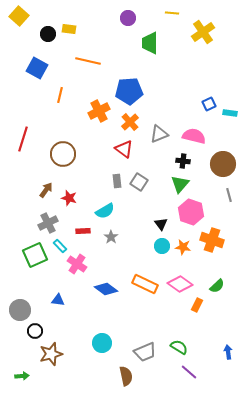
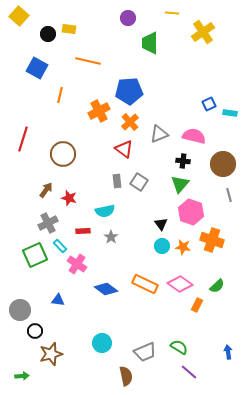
cyan semicircle at (105, 211): rotated 18 degrees clockwise
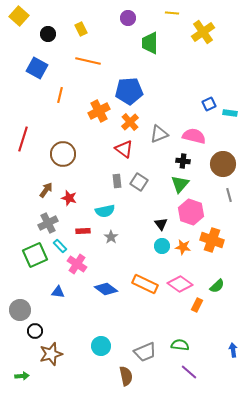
yellow rectangle at (69, 29): moved 12 px right; rotated 56 degrees clockwise
blue triangle at (58, 300): moved 8 px up
cyan circle at (102, 343): moved 1 px left, 3 px down
green semicircle at (179, 347): moved 1 px right, 2 px up; rotated 24 degrees counterclockwise
blue arrow at (228, 352): moved 5 px right, 2 px up
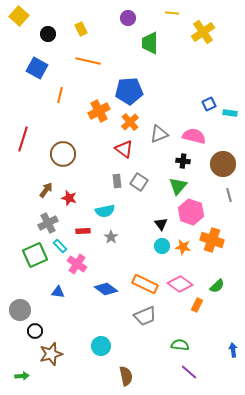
green triangle at (180, 184): moved 2 px left, 2 px down
gray trapezoid at (145, 352): moved 36 px up
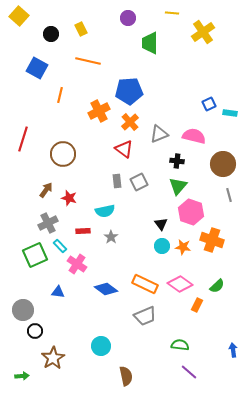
black circle at (48, 34): moved 3 px right
black cross at (183, 161): moved 6 px left
gray square at (139, 182): rotated 30 degrees clockwise
gray circle at (20, 310): moved 3 px right
brown star at (51, 354): moved 2 px right, 4 px down; rotated 15 degrees counterclockwise
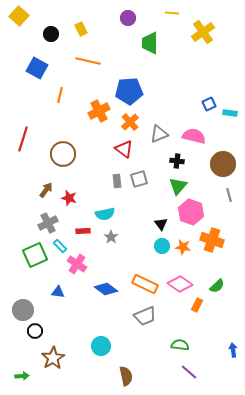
gray square at (139, 182): moved 3 px up; rotated 12 degrees clockwise
cyan semicircle at (105, 211): moved 3 px down
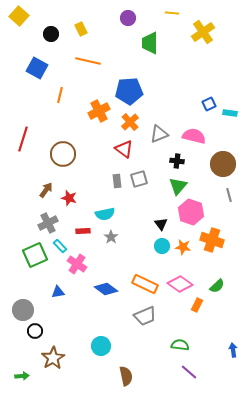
blue triangle at (58, 292): rotated 16 degrees counterclockwise
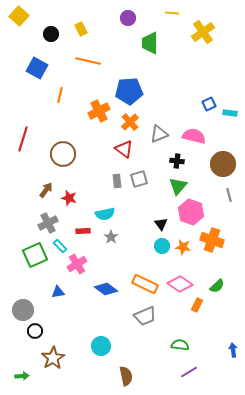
pink cross at (77, 264): rotated 24 degrees clockwise
purple line at (189, 372): rotated 72 degrees counterclockwise
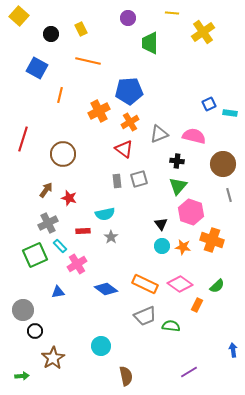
orange cross at (130, 122): rotated 12 degrees clockwise
green semicircle at (180, 345): moved 9 px left, 19 px up
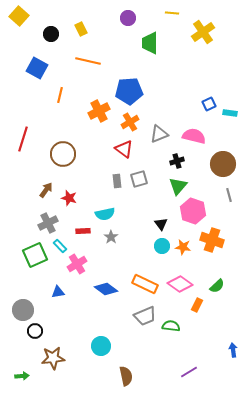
black cross at (177, 161): rotated 24 degrees counterclockwise
pink hexagon at (191, 212): moved 2 px right, 1 px up
brown star at (53, 358): rotated 25 degrees clockwise
